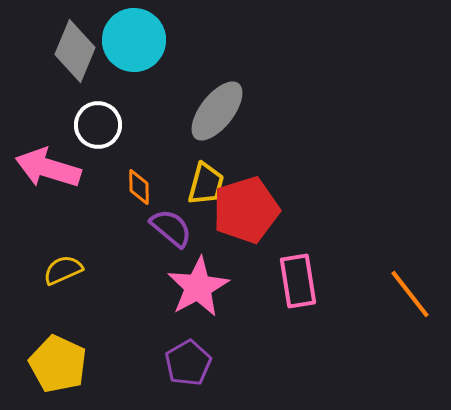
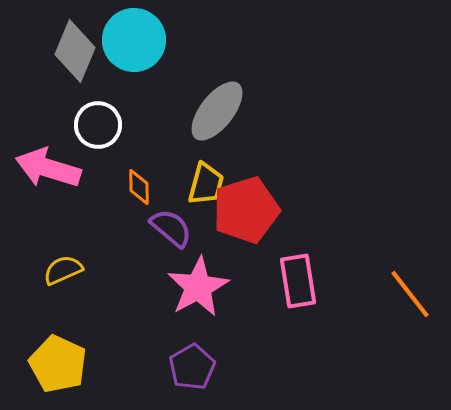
purple pentagon: moved 4 px right, 4 px down
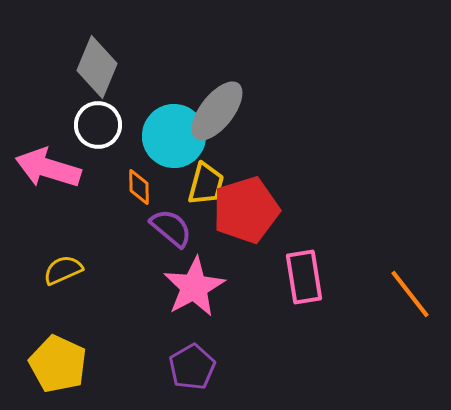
cyan circle: moved 40 px right, 96 px down
gray diamond: moved 22 px right, 16 px down
pink rectangle: moved 6 px right, 4 px up
pink star: moved 4 px left
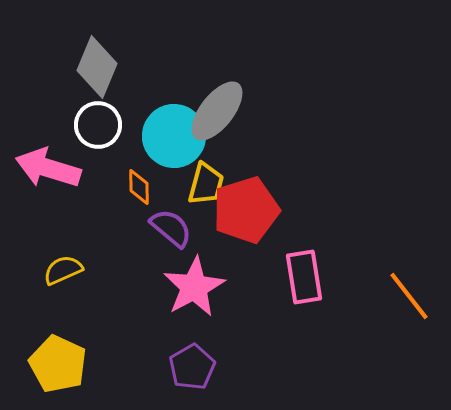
orange line: moved 1 px left, 2 px down
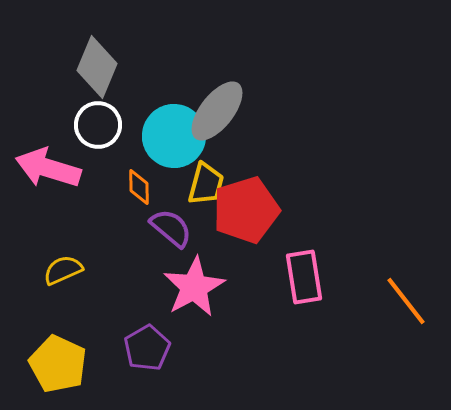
orange line: moved 3 px left, 5 px down
purple pentagon: moved 45 px left, 19 px up
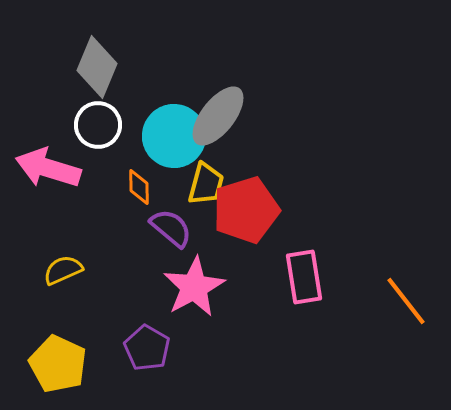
gray ellipse: moved 1 px right, 5 px down
purple pentagon: rotated 12 degrees counterclockwise
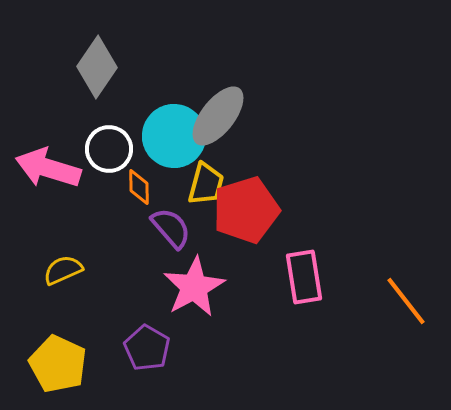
gray diamond: rotated 12 degrees clockwise
white circle: moved 11 px right, 24 px down
purple semicircle: rotated 9 degrees clockwise
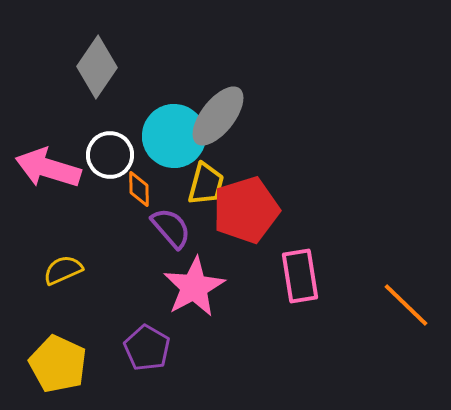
white circle: moved 1 px right, 6 px down
orange diamond: moved 2 px down
pink rectangle: moved 4 px left, 1 px up
orange line: moved 4 px down; rotated 8 degrees counterclockwise
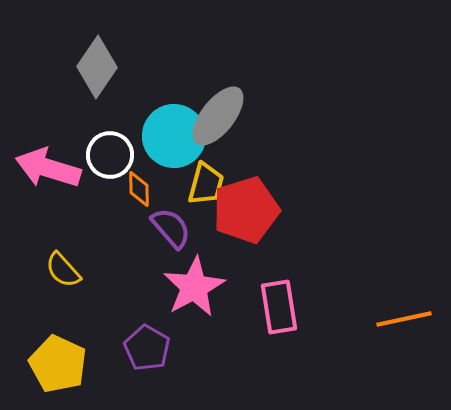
yellow semicircle: rotated 108 degrees counterclockwise
pink rectangle: moved 21 px left, 31 px down
orange line: moved 2 px left, 14 px down; rotated 56 degrees counterclockwise
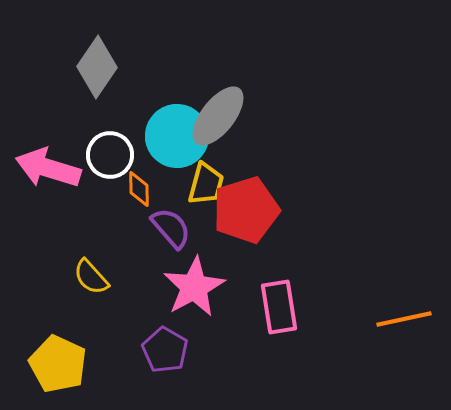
cyan circle: moved 3 px right
yellow semicircle: moved 28 px right, 7 px down
purple pentagon: moved 18 px right, 2 px down
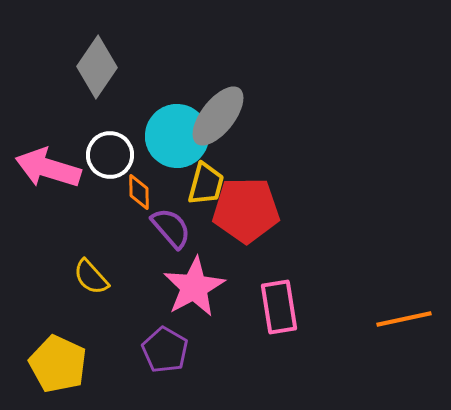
orange diamond: moved 3 px down
red pentagon: rotated 16 degrees clockwise
